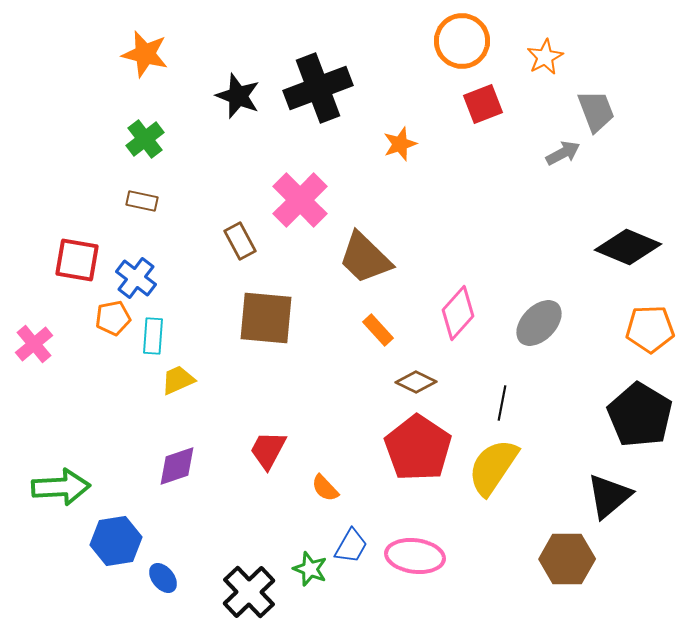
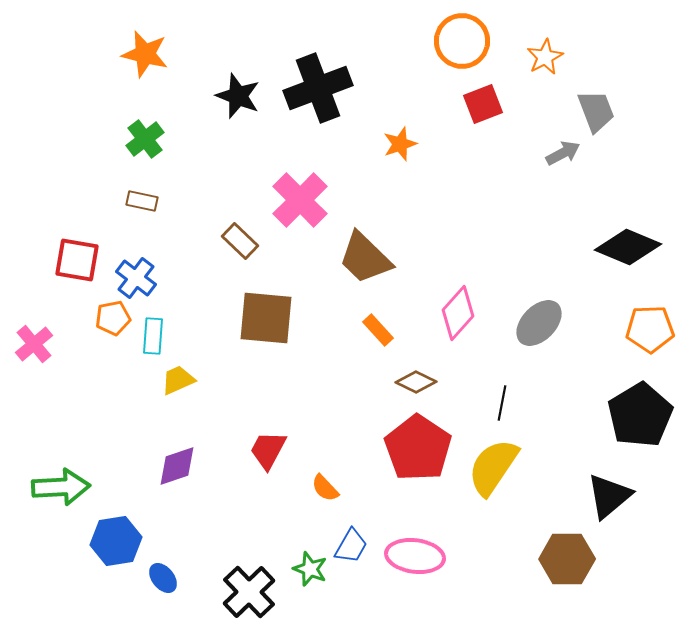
brown rectangle at (240, 241): rotated 18 degrees counterclockwise
black pentagon at (640, 415): rotated 10 degrees clockwise
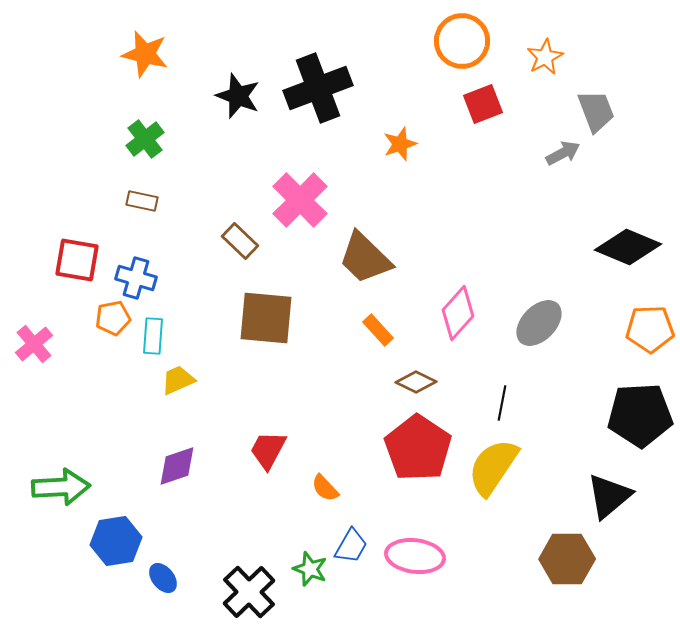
blue cross at (136, 278): rotated 21 degrees counterclockwise
black pentagon at (640, 415): rotated 28 degrees clockwise
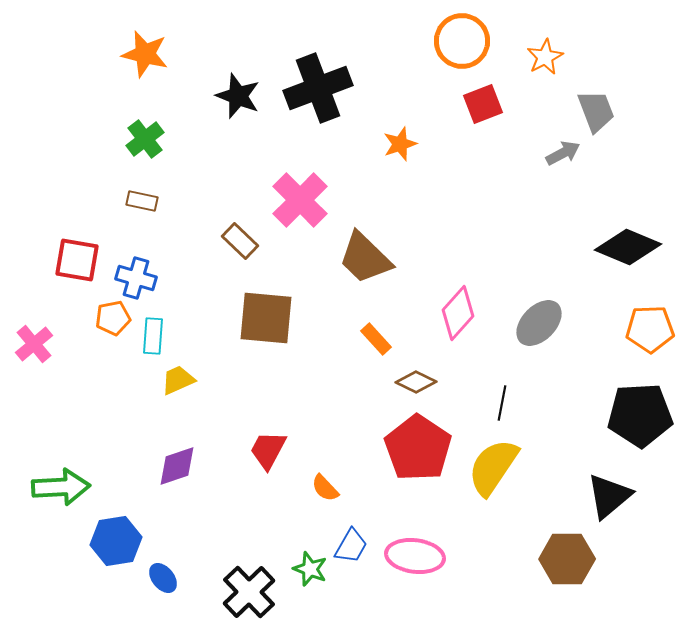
orange rectangle at (378, 330): moved 2 px left, 9 px down
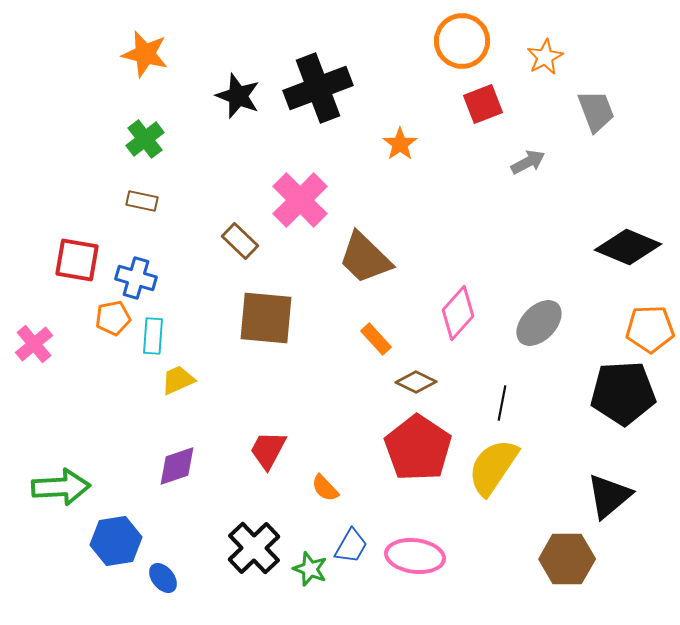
orange star at (400, 144): rotated 16 degrees counterclockwise
gray arrow at (563, 153): moved 35 px left, 9 px down
black pentagon at (640, 415): moved 17 px left, 22 px up
black cross at (249, 592): moved 5 px right, 44 px up
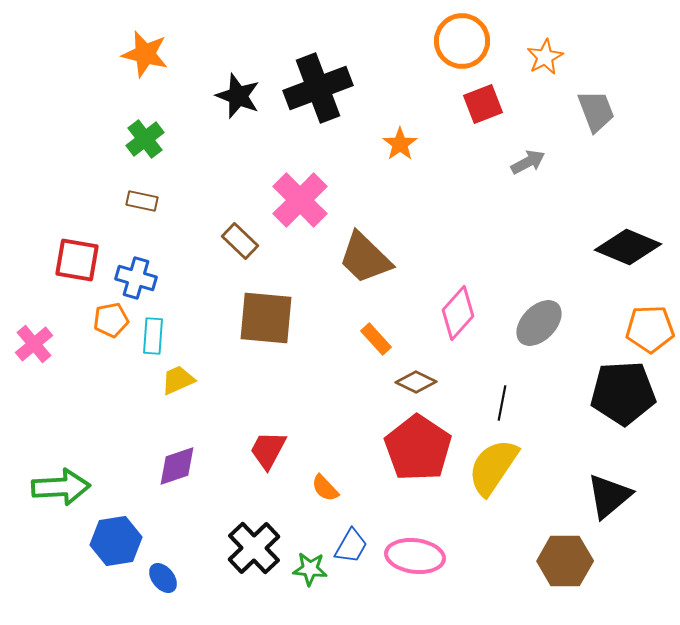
orange pentagon at (113, 318): moved 2 px left, 2 px down
brown hexagon at (567, 559): moved 2 px left, 2 px down
green star at (310, 569): rotated 16 degrees counterclockwise
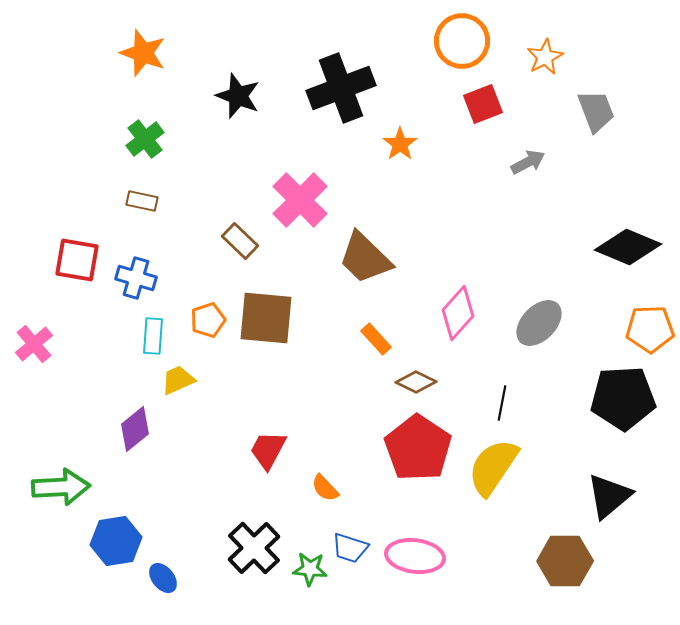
orange star at (145, 54): moved 2 px left, 1 px up; rotated 6 degrees clockwise
black cross at (318, 88): moved 23 px right
orange pentagon at (111, 320): moved 97 px right; rotated 8 degrees counterclockwise
black pentagon at (623, 393): moved 5 px down
purple diamond at (177, 466): moved 42 px left, 37 px up; rotated 21 degrees counterclockwise
blue trapezoid at (351, 546): moved 1 px left, 2 px down; rotated 78 degrees clockwise
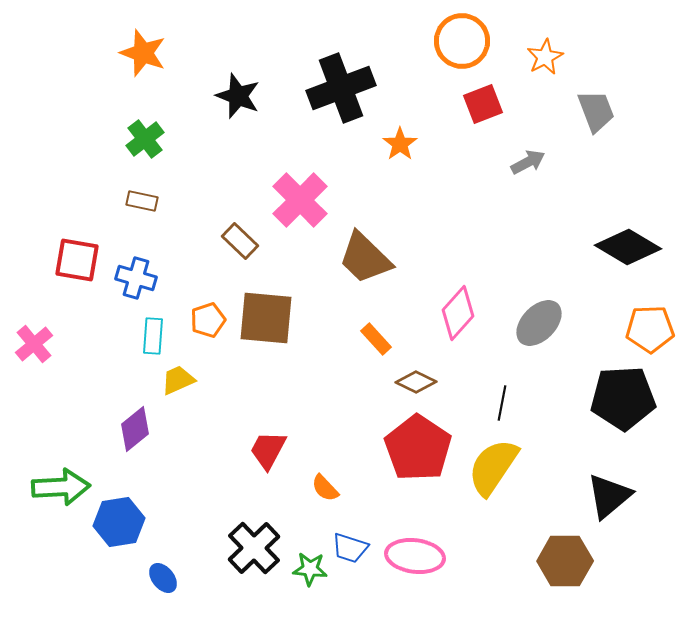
black diamond at (628, 247): rotated 8 degrees clockwise
blue hexagon at (116, 541): moved 3 px right, 19 px up
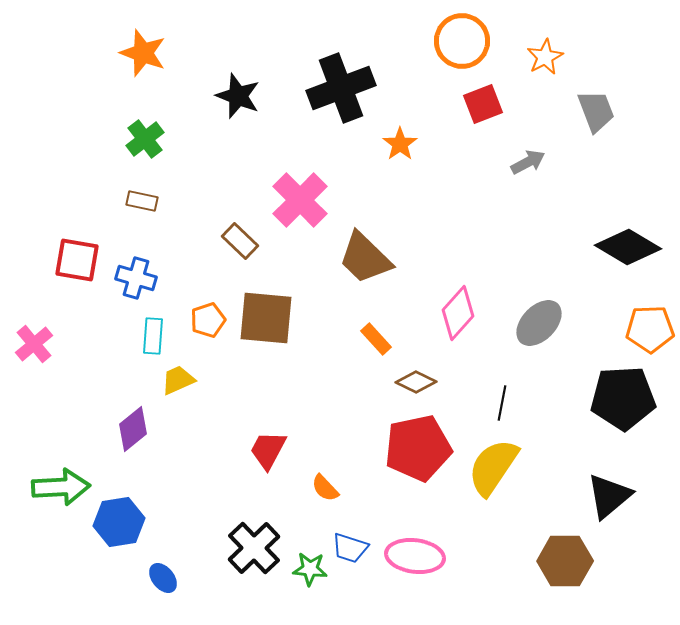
purple diamond at (135, 429): moved 2 px left
red pentagon at (418, 448): rotated 26 degrees clockwise
